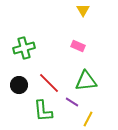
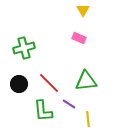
pink rectangle: moved 1 px right, 8 px up
black circle: moved 1 px up
purple line: moved 3 px left, 2 px down
yellow line: rotated 35 degrees counterclockwise
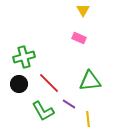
green cross: moved 9 px down
green triangle: moved 4 px right
green L-shape: rotated 25 degrees counterclockwise
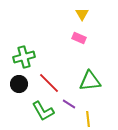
yellow triangle: moved 1 px left, 4 px down
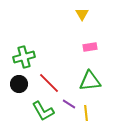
pink rectangle: moved 11 px right, 9 px down; rotated 32 degrees counterclockwise
yellow line: moved 2 px left, 6 px up
